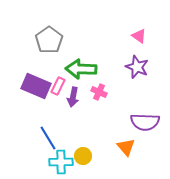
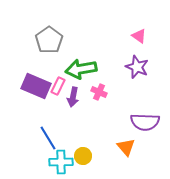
green arrow: rotated 12 degrees counterclockwise
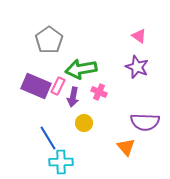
yellow circle: moved 1 px right, 33 px up
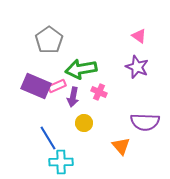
pink rectangle: moved 1 px left; rotated 42 degrees clockwise
orange triangle: moved 5 px left, 1 px up
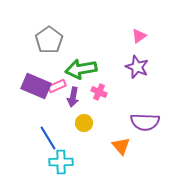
pink triangle: rotated 49 degrees clockwise
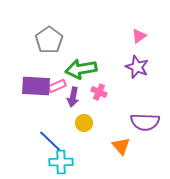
purple rectangle: rotated 20 degrees counterclockwise
blue line: moved 2 px right, 3 px down; rotated 15 degrees counterclockwise
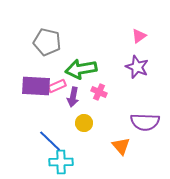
gray pentagon: moved 2 px left, 2 px down; rotated 24 degrees counterclockwise
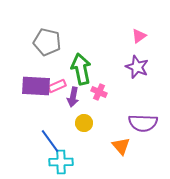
green arrow: rotated 88 degrees clockwise
purple semicircle: moved 2 px left, 1 px down
blue line: rotated 10 degrees clockwise
